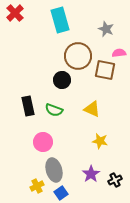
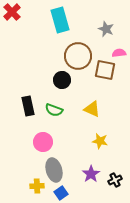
red cross: moved 3 px left, 1 px up
yellow cross: rotated 24 degrees clockwise
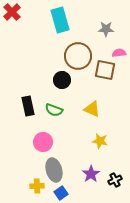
gray star: rotated 21 degrees counterclockwise
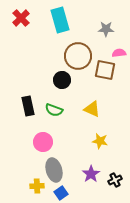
red cross: moved 9 px right, 6 px down
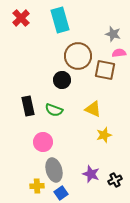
gray star: moved 7 px right, 5 px down; rotated 14 degrees clockwise
yellow triangle: moved 1 px right
yellow star: moved 4 px right, 6 px up; rotated 28 degrees counterclockwise
purple star: rotated 18 degrees counterclockwise
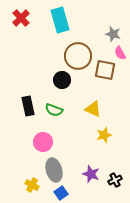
pink semicircle: moved 1 px right; rotated 112 degrees counterclockwise
yellow cross: moved 5 px left, 1 px up; rotated 32 degrees clockwise
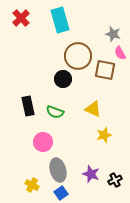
black circle: moved 1 px right, 1 px up
green semicircle: moved 1 px right, 2 px down
gray ellipse: moved 4 px right
